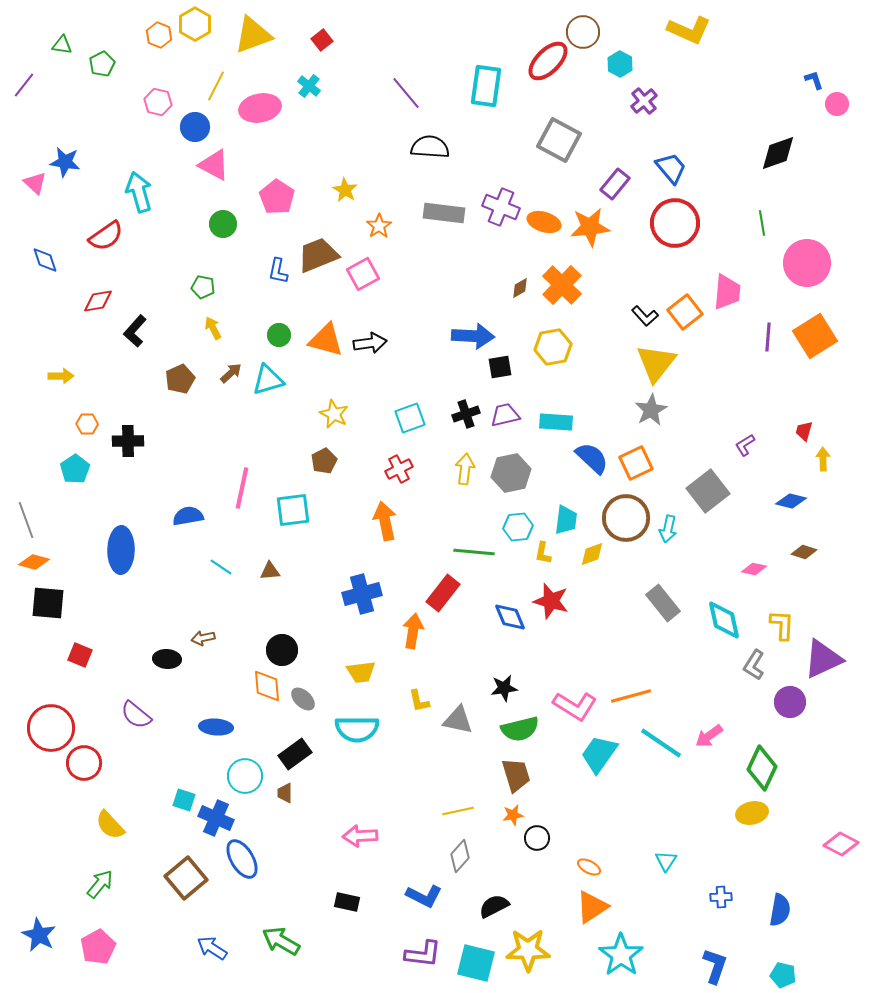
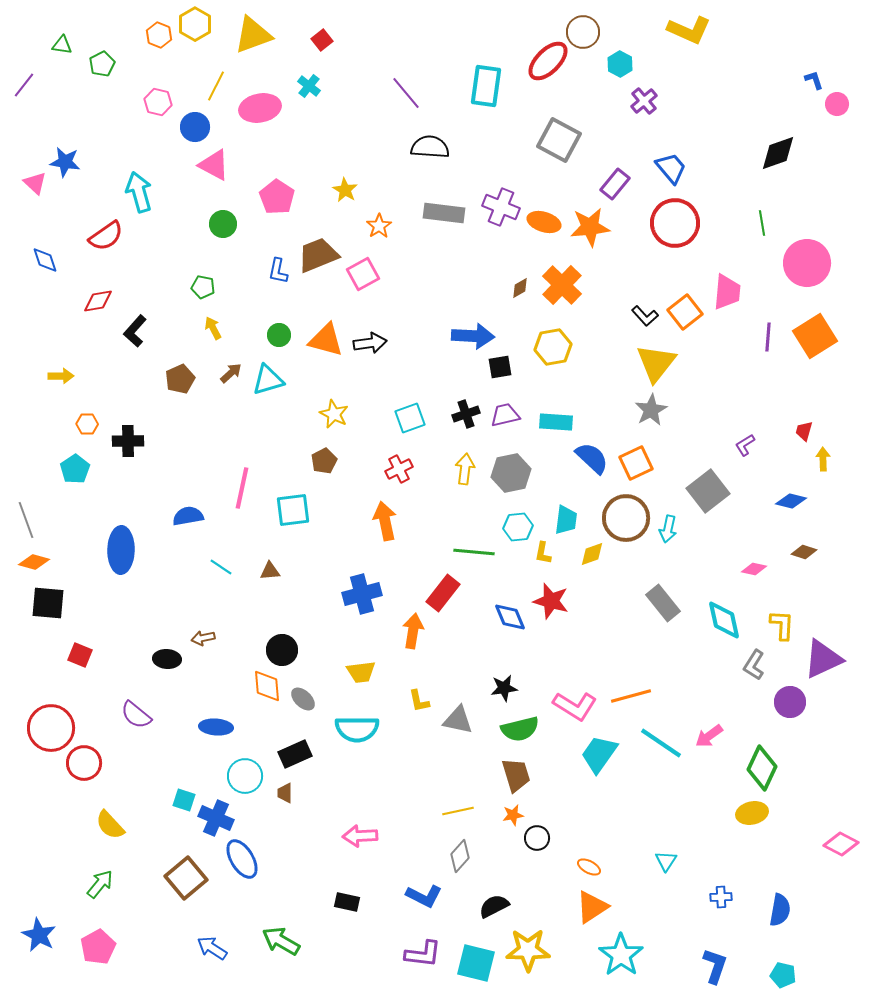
black rectangle at (295, 754): rotated 12 degrees clockwise
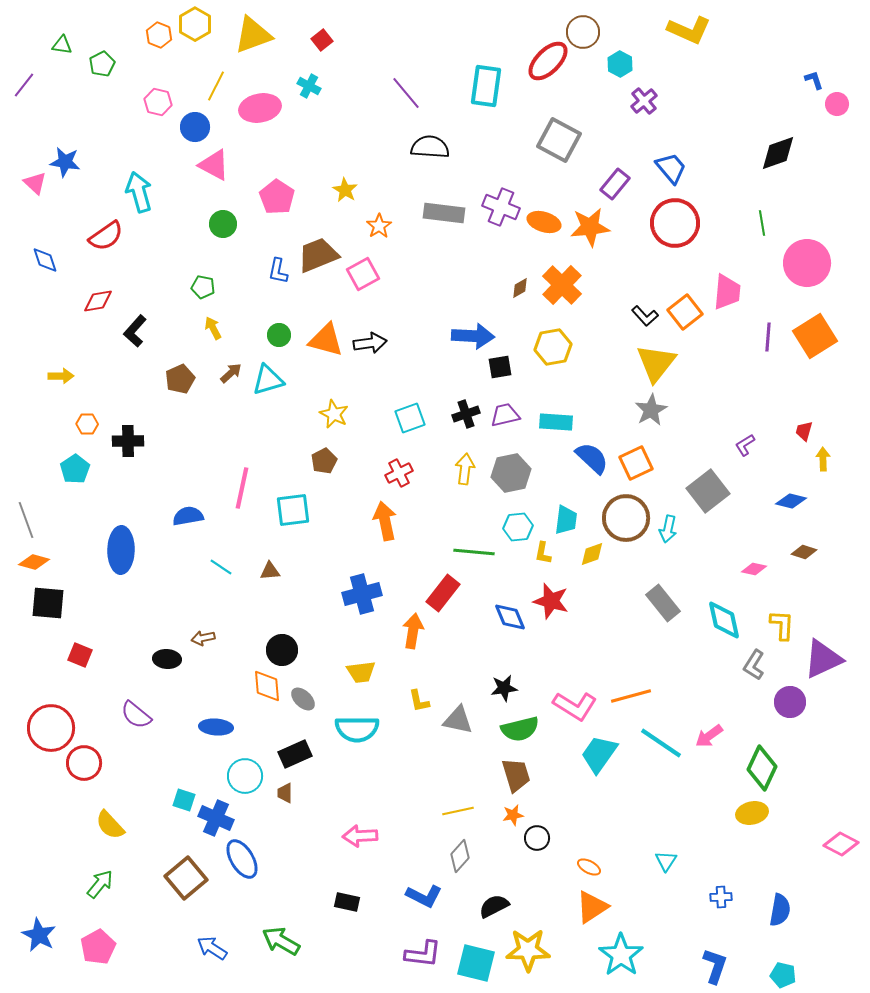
cyan cross at (309, 86): rotated 10 degrees counterclockwise
red cross at (399, 469): moved 4 px down
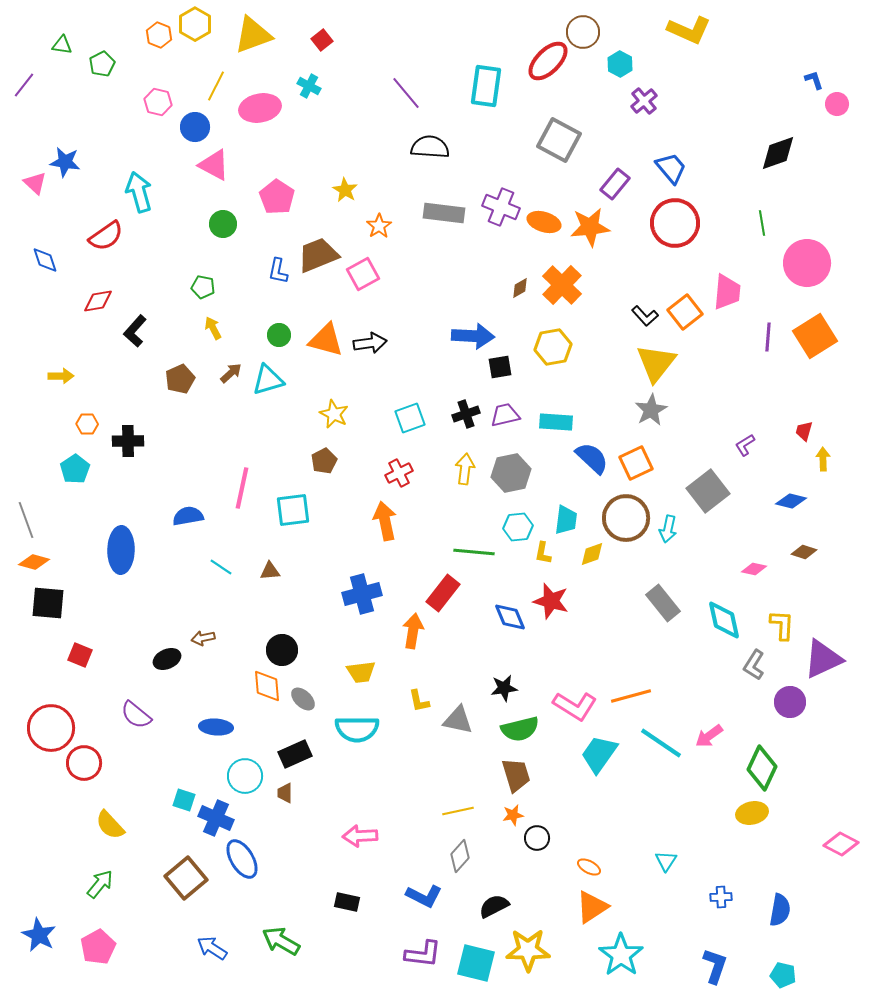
black ellipse at (167, 659): rotated 28 degrees counterclockwise
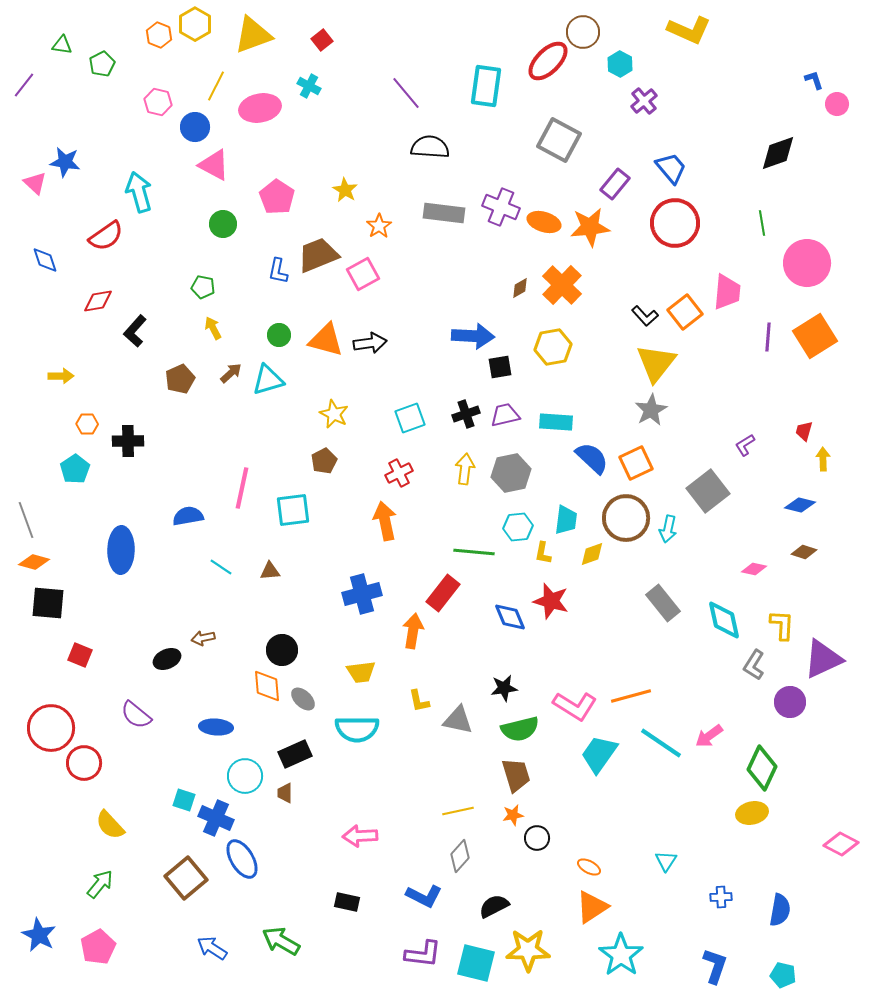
blue diamond at (791, 501): moved 9 px right, 4 px down
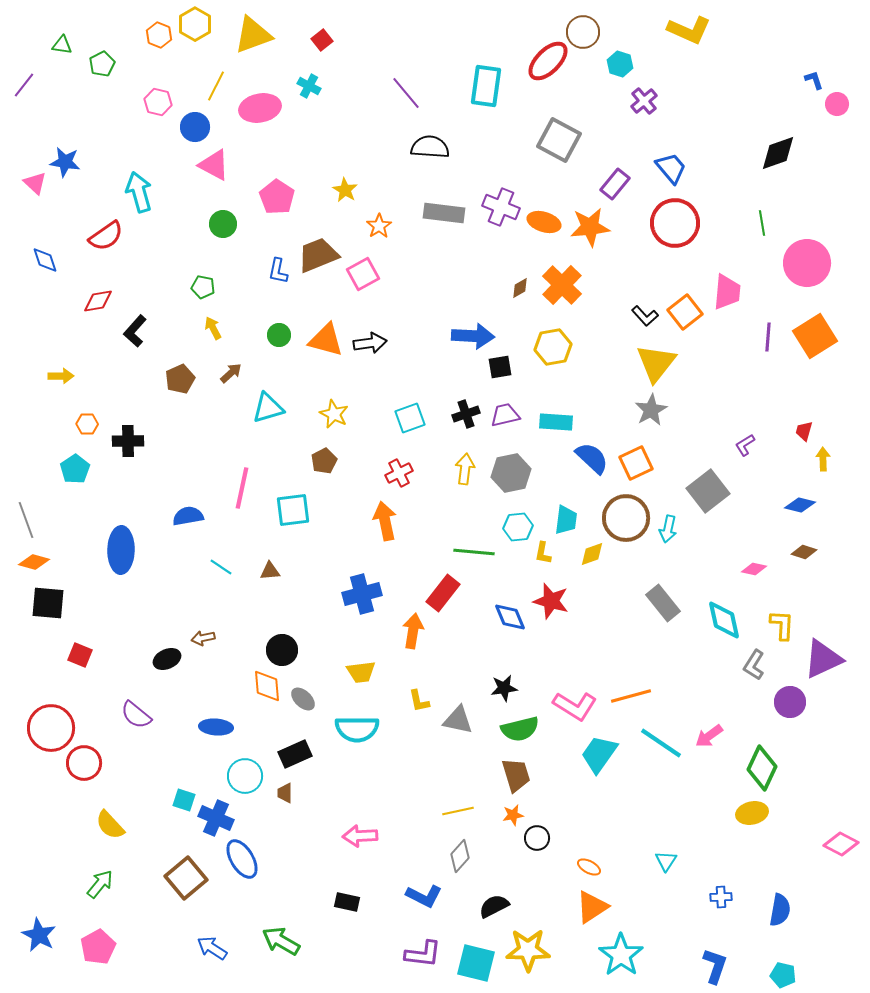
cyan hexagon at (620, 64): rotated 10 degrees counterclockwise
cyan triangle at (268, 380): moved 28 px down
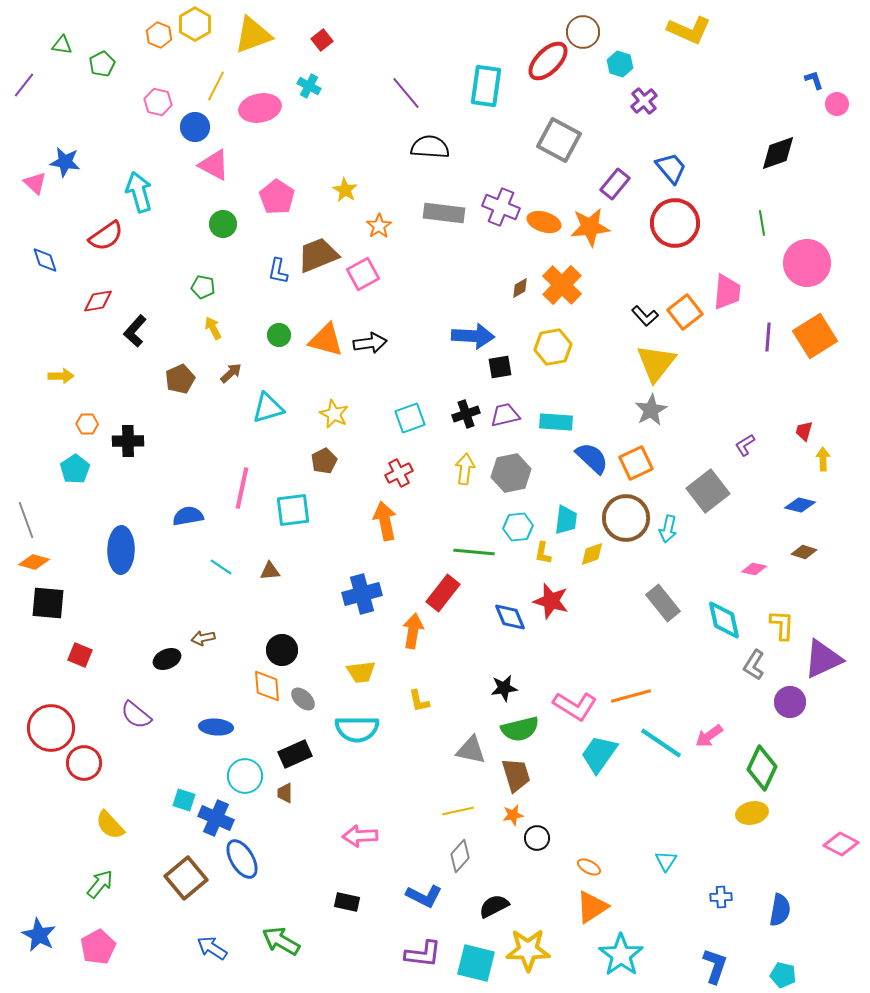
gray triangle at (458, 720): moved 13 px right, 30 px down
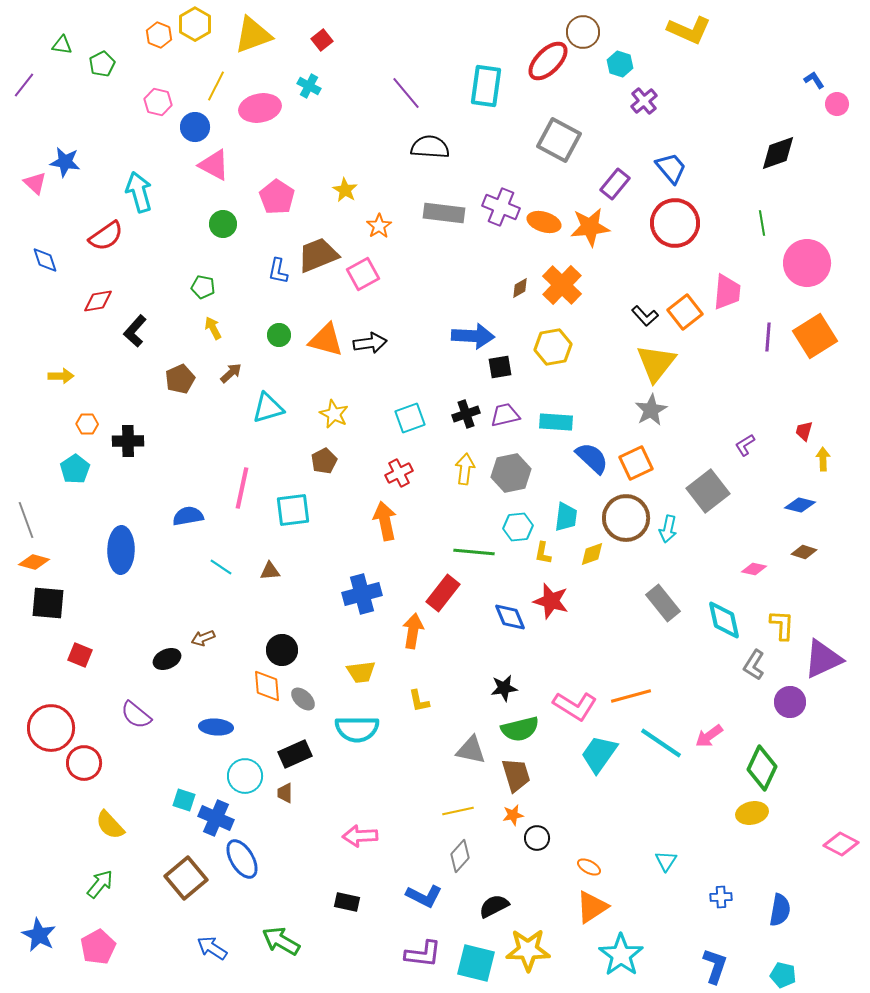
blue L-shape at (814, 80): rotated 15 degrees counterclockwise
cyan trapezoid at (566, 520): moved 3 px up
brown arrow at (203, 638): rotated 10 degrees counterclockwise
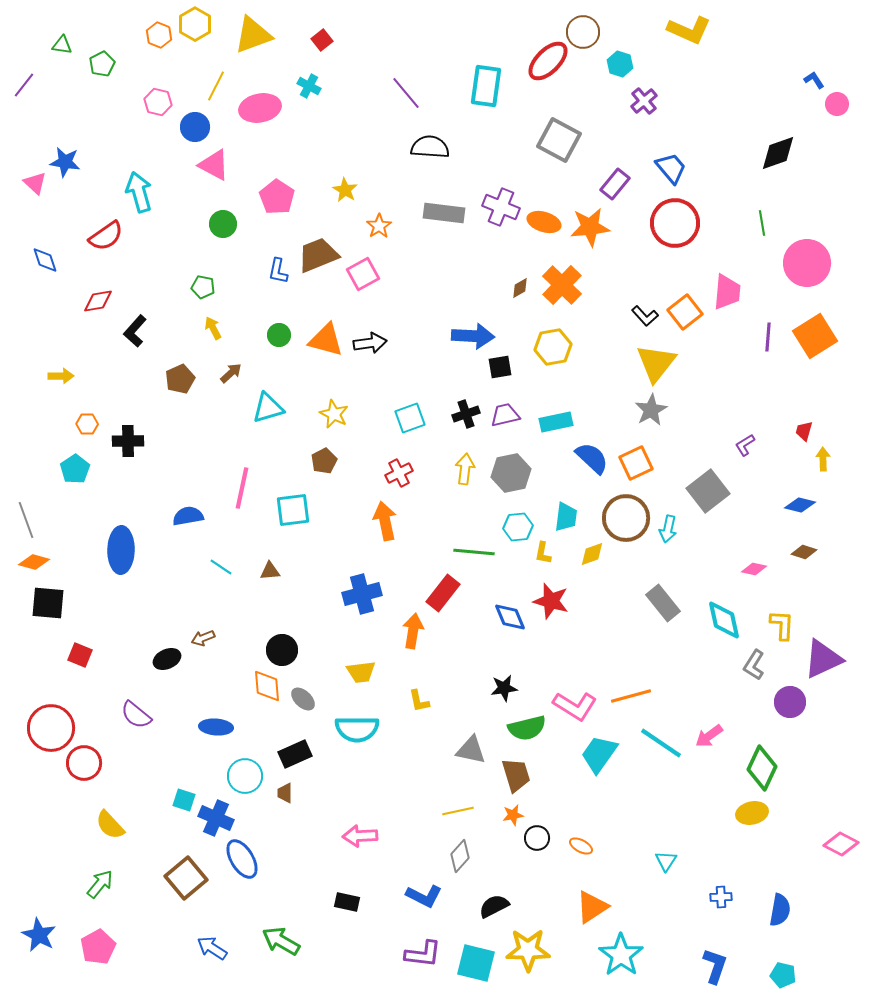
cyan rectangle at (556, 422): rotated 16 degrees counterclockwise
green semicircle at (520, 729): moved 7 px right, 1 px up
orange ellipse at (589, 867): moved 8 px left, 21 px up
